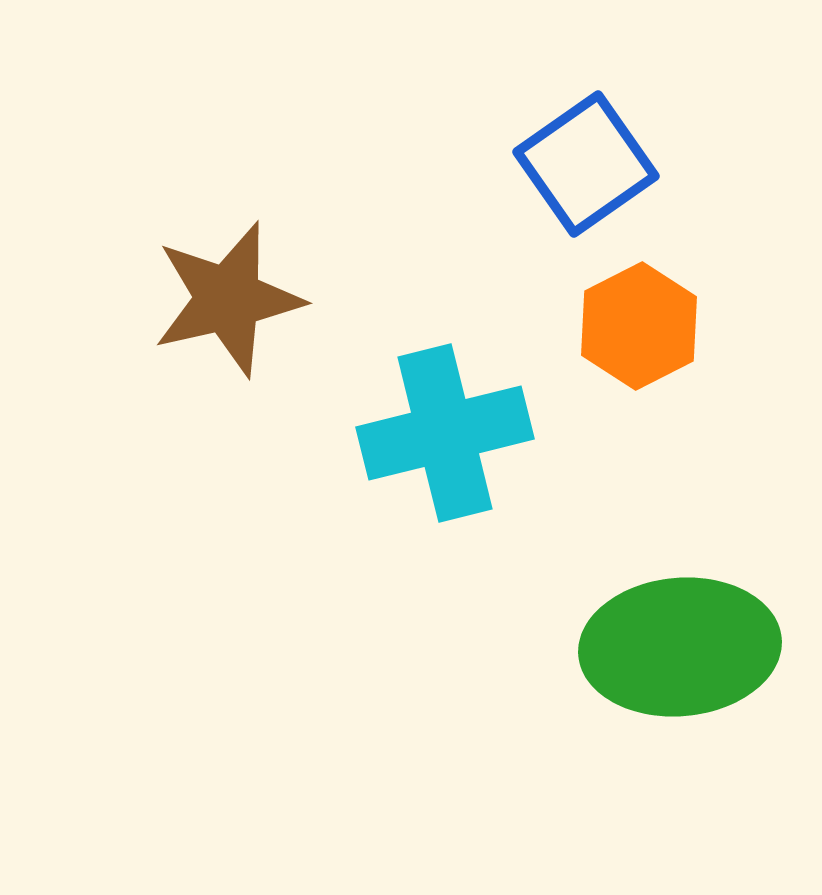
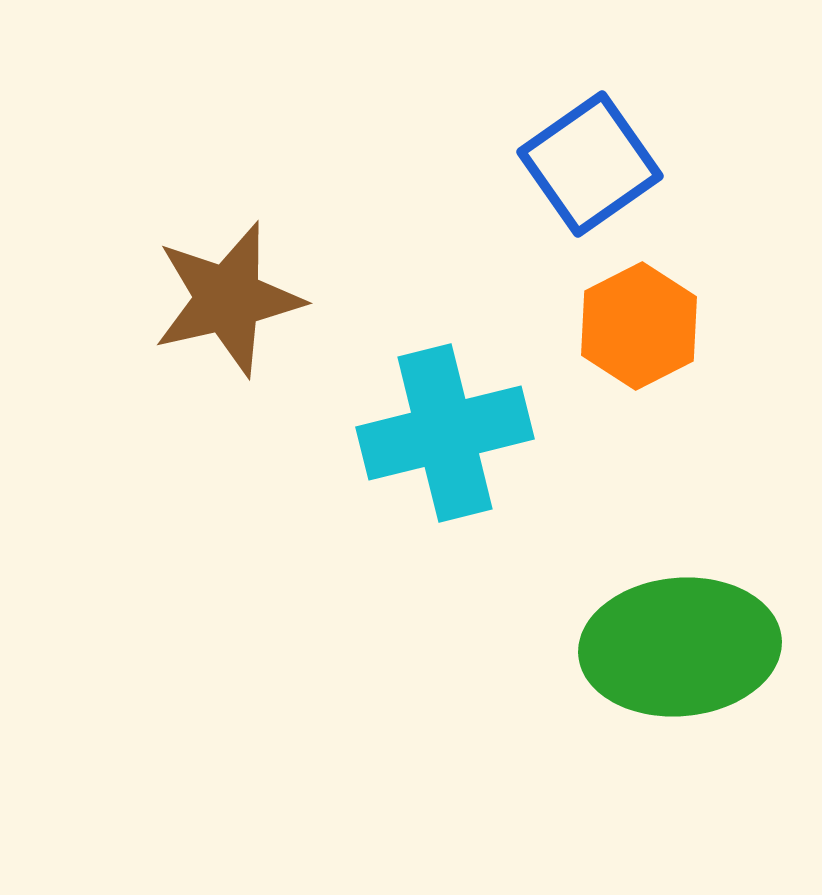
blue square: moved 4 px right
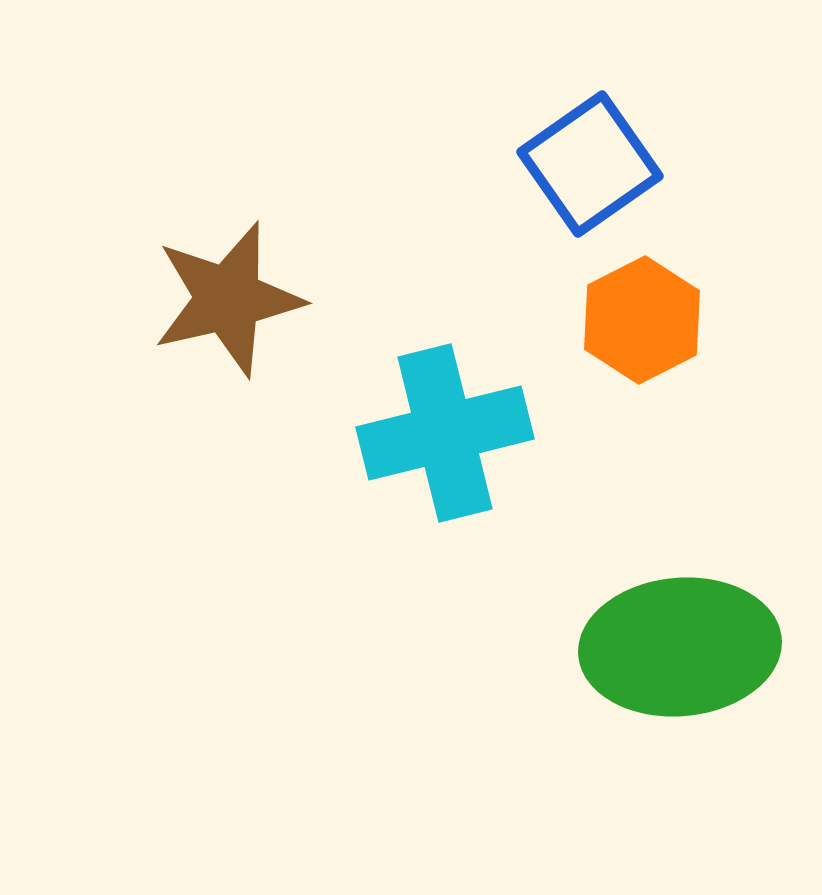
orange hexagon: moved 3 px right, 6 px up
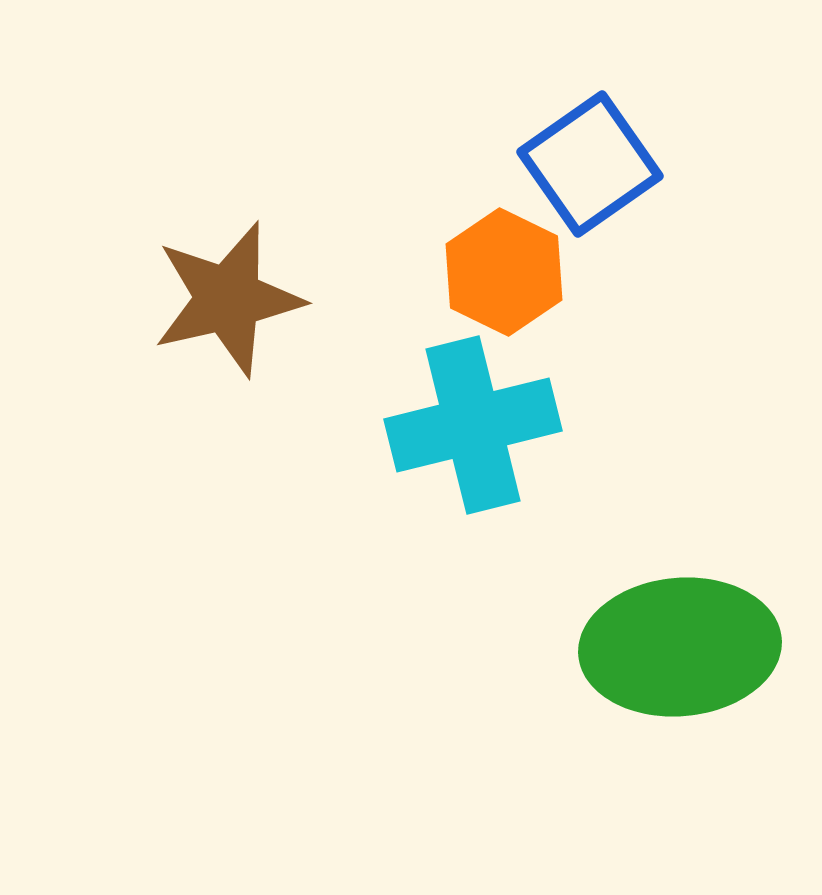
orange hexagon: moved 138 px left, 48 px up; rotated 7 degrees counterclockwise
cyan cross: moved 28 px right, 8 px up
